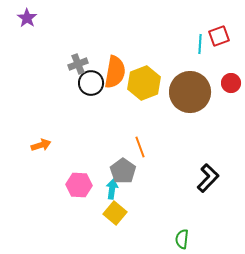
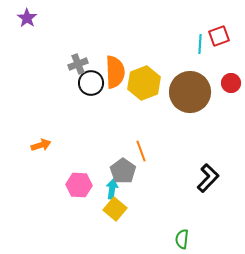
orange semicircle: rotated 12 degrees counterclockwise
orange line: moved 1 px right, 4 px down
yellow square: moved 4 px up
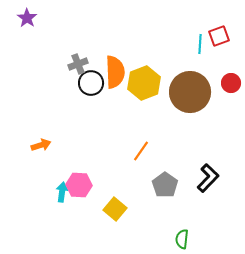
orange line: rotated 55 degrees clockwise
gray pentagon: moved 42 px right, 14 px down
cyan arrow: moved 50 px left, 3 px down
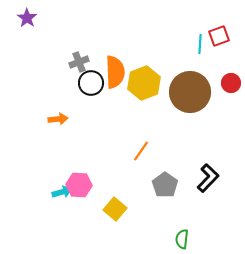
gray cross: moved 1 px right, 2 px up
orange arrow: moved 17 px right, 26 px up; rotated 12 degrees clockwise
cyan arrow: rotated 66 degrees clockwise
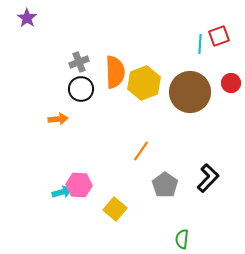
black circle: moved 10 px left, 6 px down
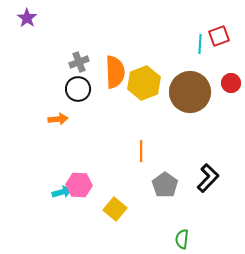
black circle: moved 3 px left
orange line: rotated 35 degrees counterclockwise
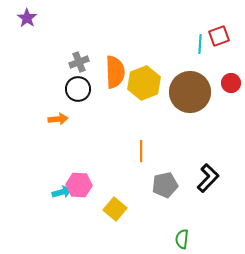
gray pentagon: rotated 25 degrees clockwise
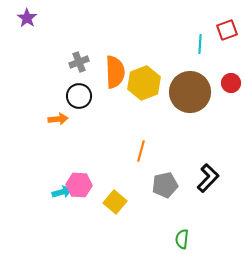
red square: moved 8 px right, 6 px up
black circle: moved 1 px right, 7 px down
orange line: rotated 15 degrees clockwise
yellow square: moved 7 px up
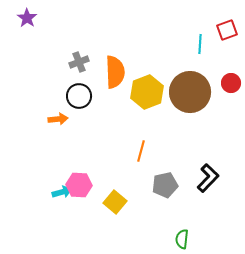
yellow hexagon: moved 3 px right, 9 px down
